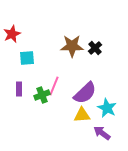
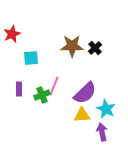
cyan square: moved 4 px right
cyan star: moved 1 px left, 1 px down
purple arrow: moved 1 px up; rotated 42 degrees clockwise
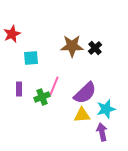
green cross: moved 2 px down
cyan star: rotated 30 degrees clockwise
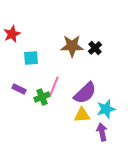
purple rectangle: rotated 64 degrees counterclockwise
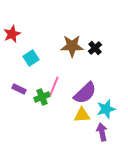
cyan square: rotated 28 degrees counterclockwise
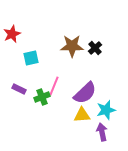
cyan square: rotated 21 degrees clockwise
cyan star: moved 1 px down
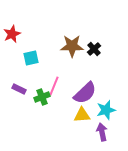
black cross: moved 1 px left, 1 px down
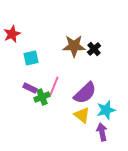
brown star: moved 2 px right
purple rectangle: moved 11 px right, 1 px up
yellow triangle: rotated 42 degrees clockwise
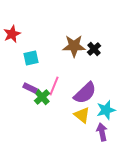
green cross: rotated 21 degrees counterclockwise
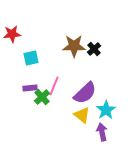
red star: rotated 18 degrees clockwise
purple rectangle: rotated 32 degrees counterclockwise
cyan star: rotated 18 degrees counterclockwise
